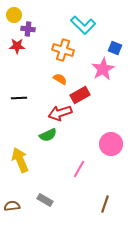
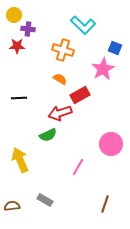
pink line: moved 1 px left, 2 px up
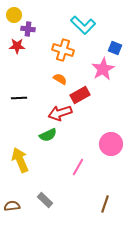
gray rectangle: rotated 14 degrees clockwise
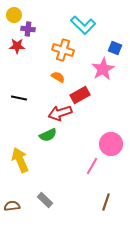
orange semicircle: moved 2 px left, 2 px up
black line: rotated 14 degrees clockwise
pink line: moved 14 px right, 1 px up
brown line: moved 1 px right, 2 px up
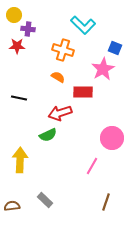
red rectangle: moved 3 px right, 3 px up; rotated 30 degrees clockwise
pink circle: moved 1 px right, 6 px up
yellow arrow: rotated 25 degrees clockwise
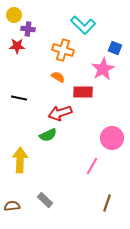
brown line: moved 1 px right, 1 px down
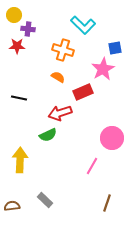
blue square: rotated 32 degrees counterclockwise
red rectangle: rotated 24 degrees counterclockwise
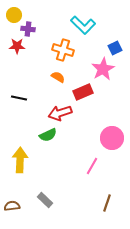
blue square: rotated 16 degrees counterclockwise
